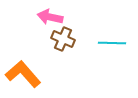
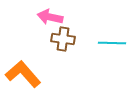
brown cross: rotated 15 degrees counterclockwise
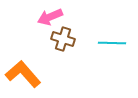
pink arrow: rotated 35 degrees counterclockwise
brown cross: rotated 10 degrees clockwise
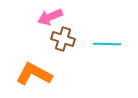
cyan line: moved 5 px left, 1 px down
orange L-shape: moved 11 px right; rotated 21 degrees counterclockwise
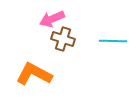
pink arrow: moved 2 px right, 2 px down
cyan line: moved 6 px right, 3 px up
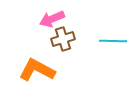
brown cross: rotated 35 degrees counterclockwise
orange L-shape: moved 3 px right, 4 px up
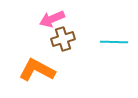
cyan line: moved 1 px right, 1 px down
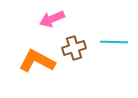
brown cross: moved 11 px right, 9 px down
orange L-shape: moved 9 px up
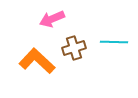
orange L-shape: rotated 15 degrees clockwise
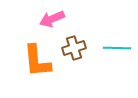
cyan line: moved 3 px right, 6 px down
orange L-shape: rotated 138 degrees counterclockwise
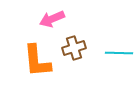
cyan line: moved 2 px right, 5 px down
